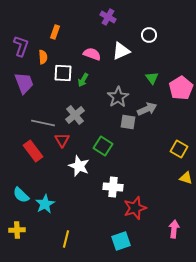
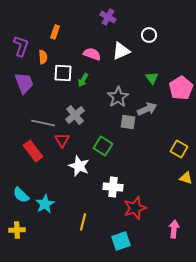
yellow line: moved 17 px right, 17 px up
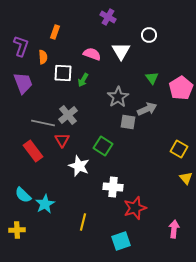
white triangle: rotated 36 degrees counterclockwise
purple trapezoid: moved 1 px left
gray cross: moved 7 px left
yellow triangle: rotated 32 degrees clockwise
cyan semicircle: moved 2 px right
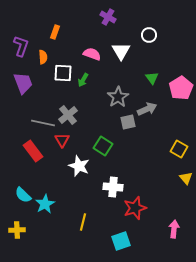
gray square: rotated 21 degrees counterclockwise
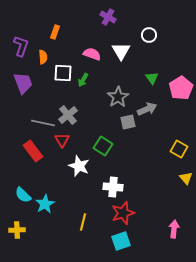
red star: moved 12 px left, 5 px down
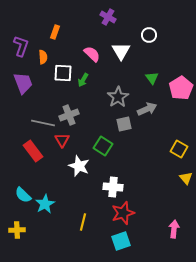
pink semicircle: rotated 24 degrees clockwise
gray cross: moved 1 px right; rotated 18 degrees clockwise
gray square: moved 4 px left, 2 px down
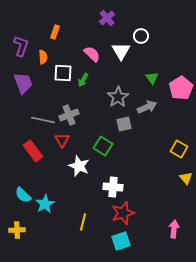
purple cross: moved 1 px left, 1 px down; rotated 21 degrees clockwise
white circle: moved 8 px left, 1 px down
gray arrow: moved 2 px up
gray line: moved 3 px up
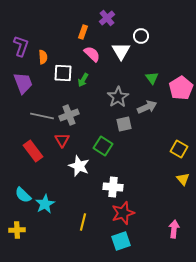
orange rectangle: moved 28 px right
gray line: moved 1 px left, 4 px up
yellow triangle: moved 3 px left, 1 px down
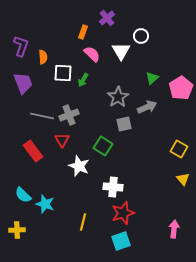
green triangle: rotated 24 degrees clockwise
cyan star: rotated 24 degrees counterclockwise
